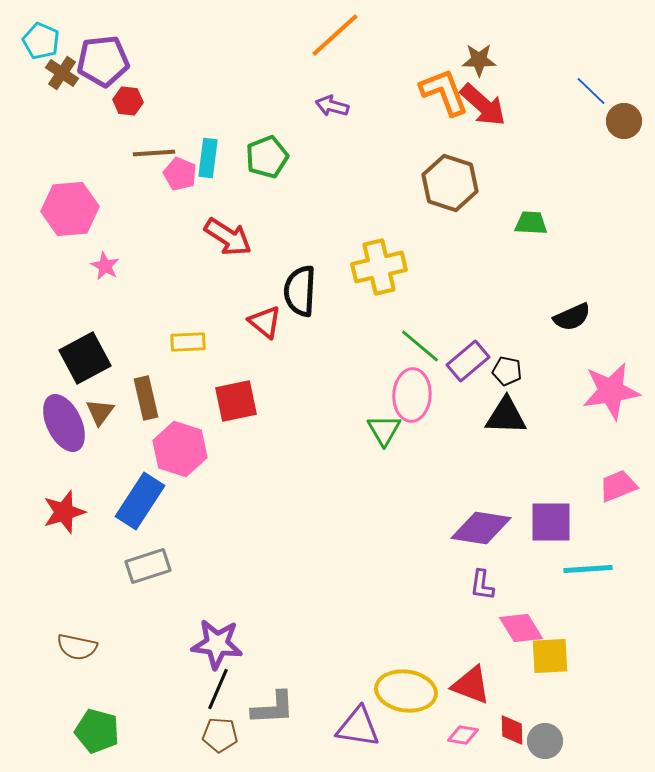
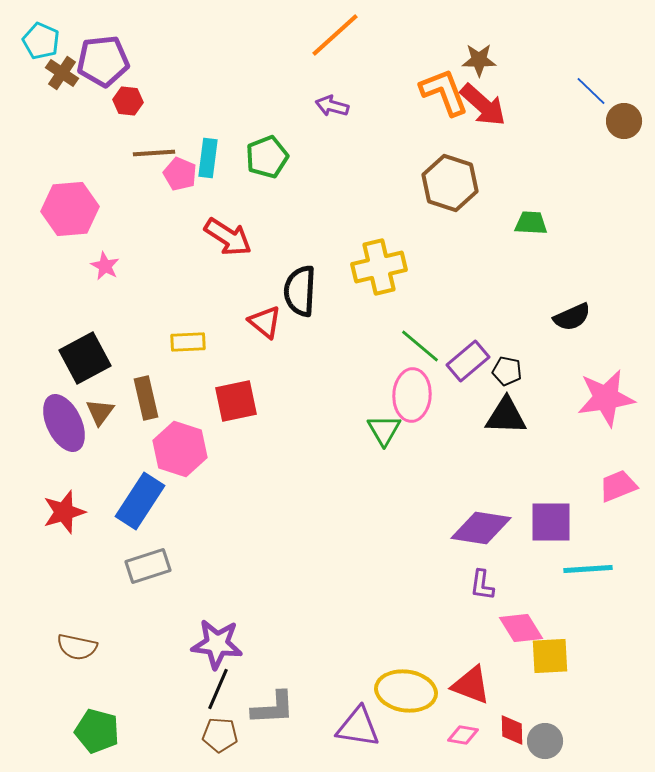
pink star at (611, 391): moved 5 px left, 7 px down
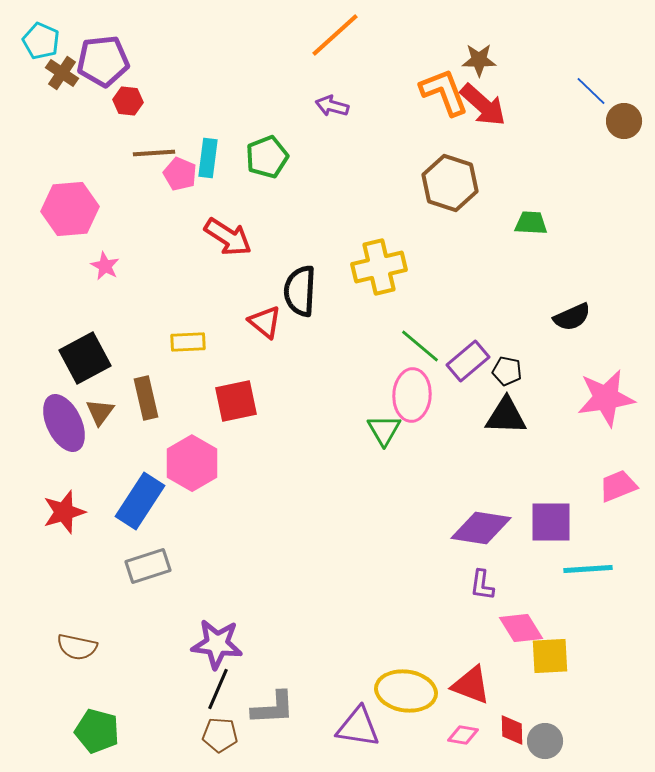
pink hexagon at (180, 449): moved 12 px right, 14 px down; rotated 12 degrees clockwise
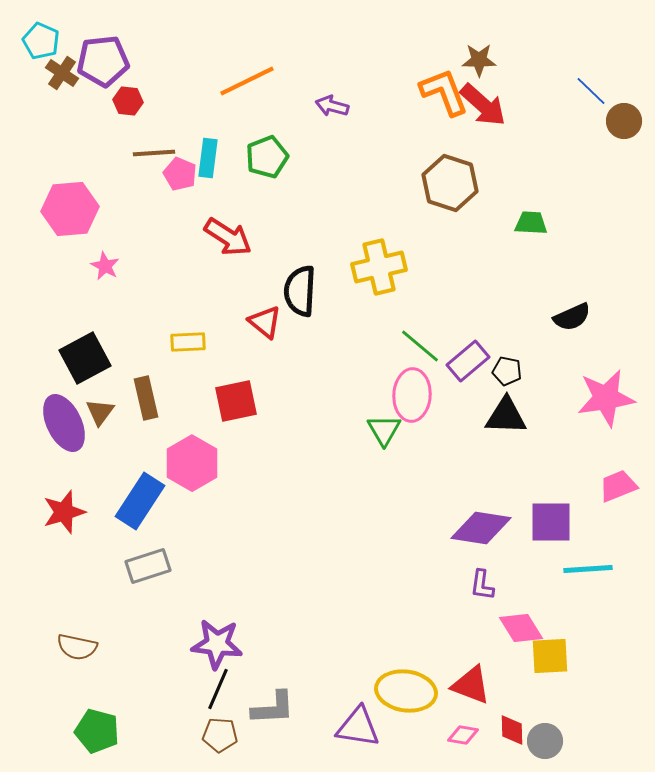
orange line at (335, 35): moved 88 px left, 46 px down; rotated 16 degrees clockwise
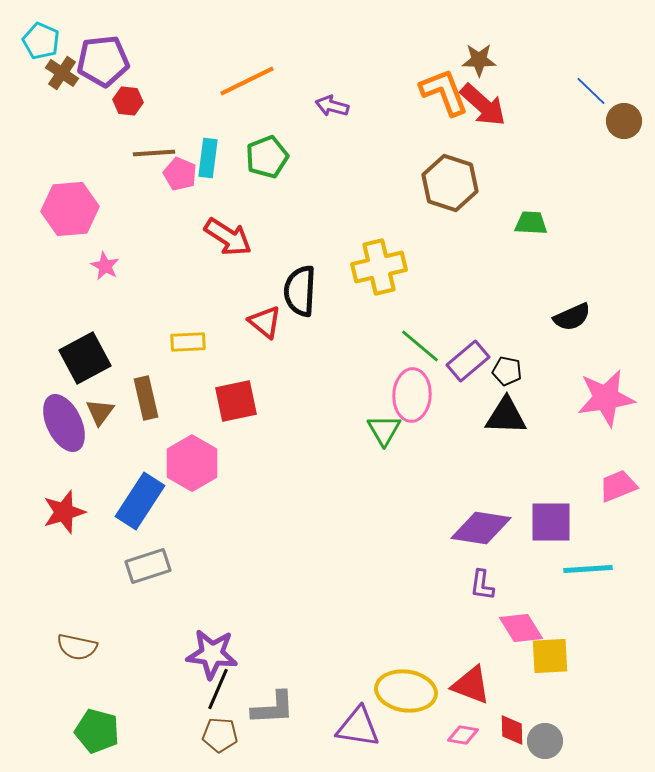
purple star at (217, 644): moved 5 px left, 10 px down
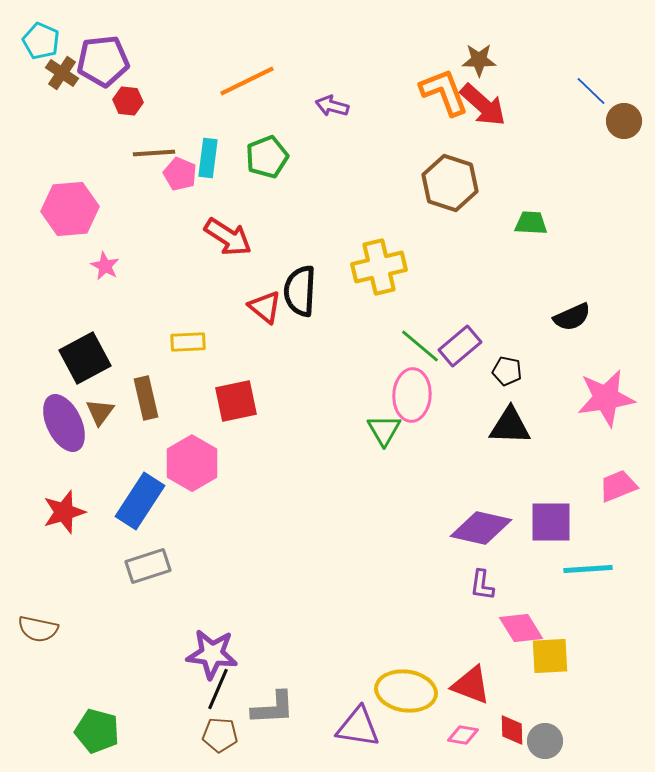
red triangle at (265, 322): moved 15 px up
purple rectangle at (468, 361): moved 8 px left, 15 px up
black triangle at (506, 416): moved 4 px right, 10 px down
purple diamond at (481, 528): rotated 4 degrees clockwise
brown semicircle at (77, 647): moved 39 px left, 18 px up
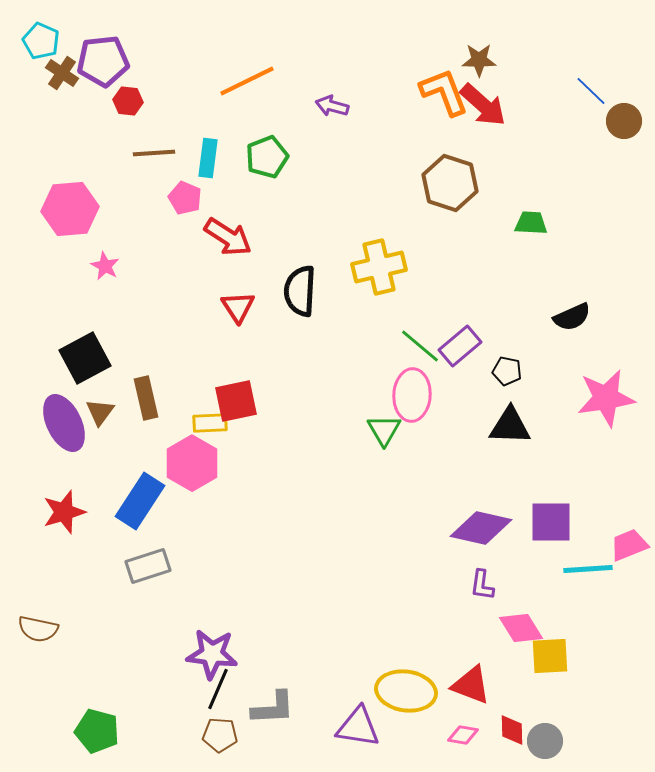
pink pentagon at (180, 174): moved 5 px right, 24 px down
red triangle at (265, 307): moved 27 px left; rotated 18 degrees clockwise
yellow rectangle at (188, 342): moved 22 px right, 81 px down
pink trapezoid at (618, 486): moved 11 px right, 59 px down
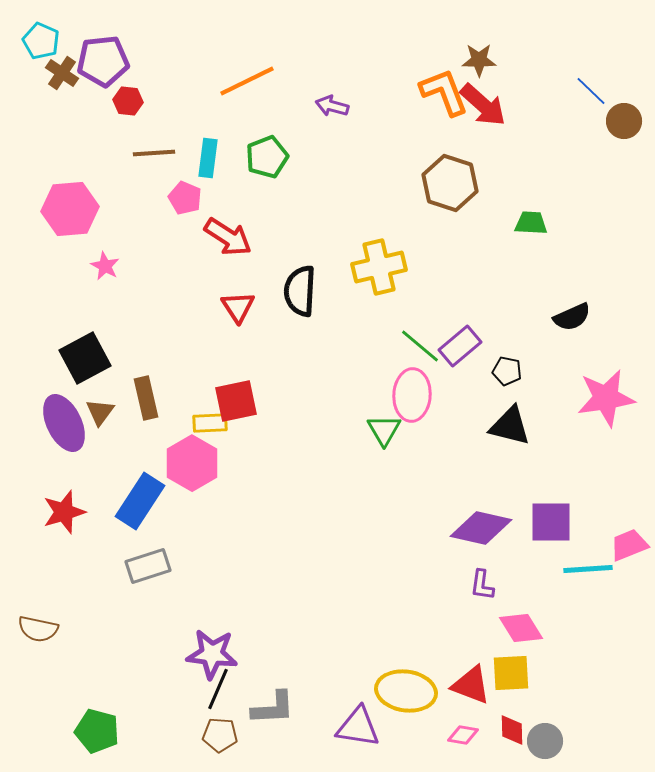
black triangle at (510, 426): rotated 12 degrees clockwise
yellow square at (550, 656): moved 39 px left, 17 px down
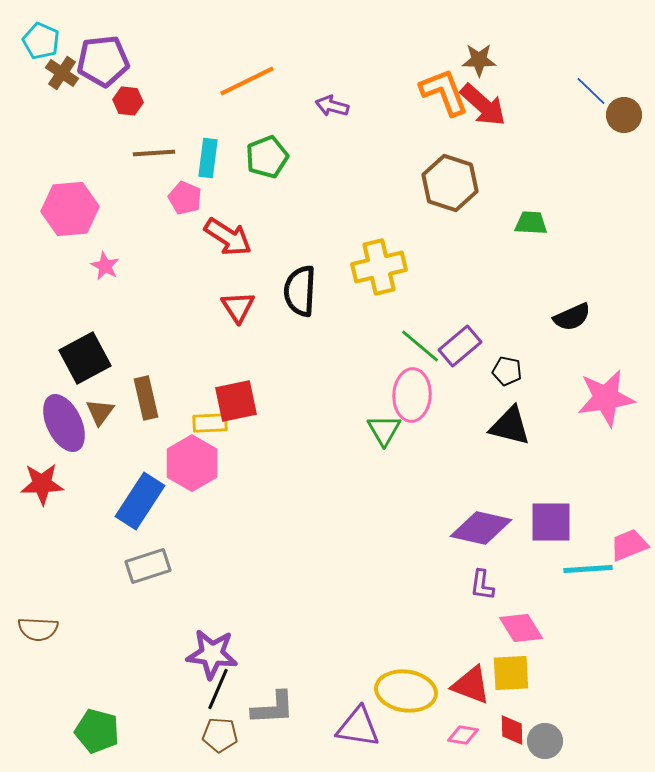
brown circle at (624, 121): moved 6 px up
red star at (64, 512): moved 22 px left, 28 px up; rotated 15 degrees clockwise
brown semicircle at (38, 629): rotated 9 degrees counterclockwise
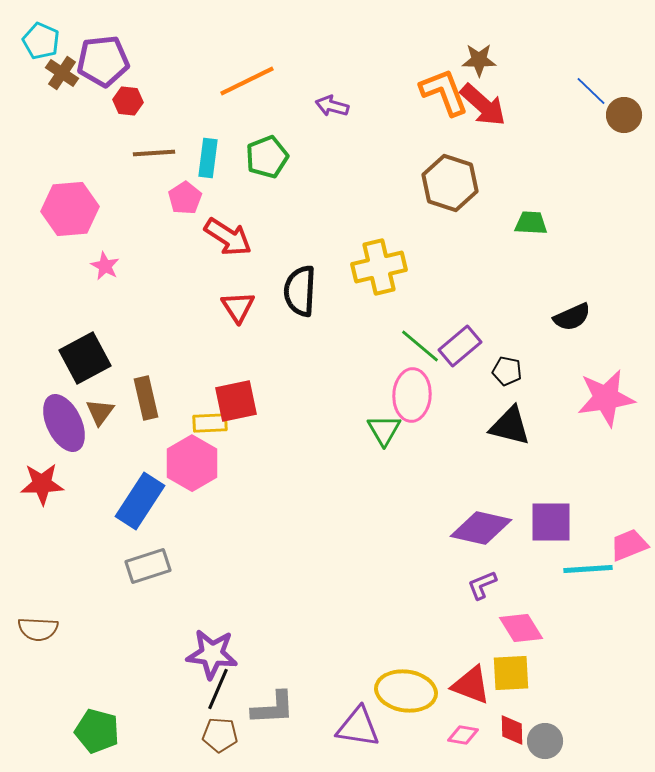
pink pentagon at (185, 198): rotated 16 degrees clockwise
purple L-shape at (482, 585): rotated 60 degrees clockwise
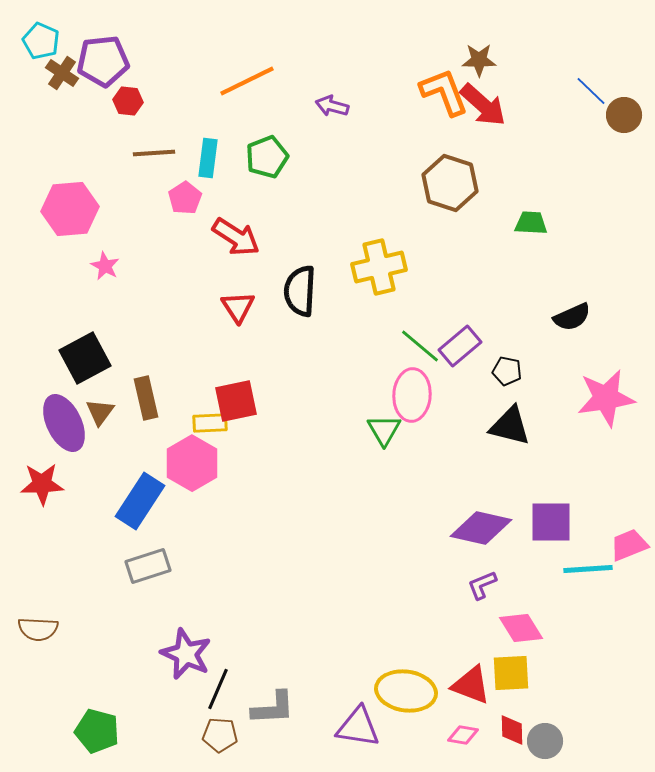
red arrow at (228, 237): moved 8 px right
purple star at (212, 654): moved 26 px left; rotated 18 degrees clockwise
